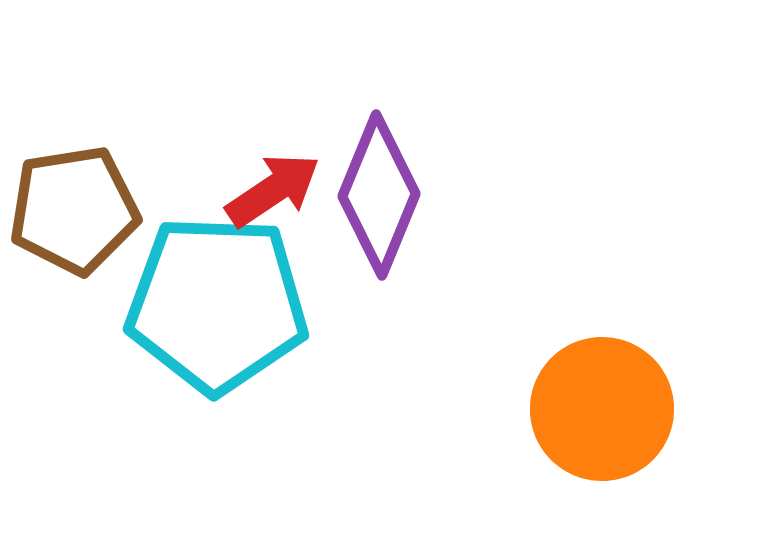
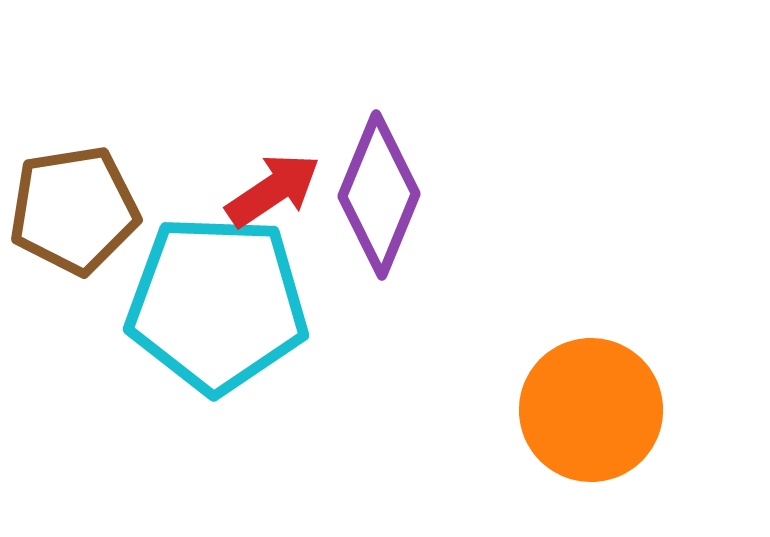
orange circle: moved 11 px left, 1 px down
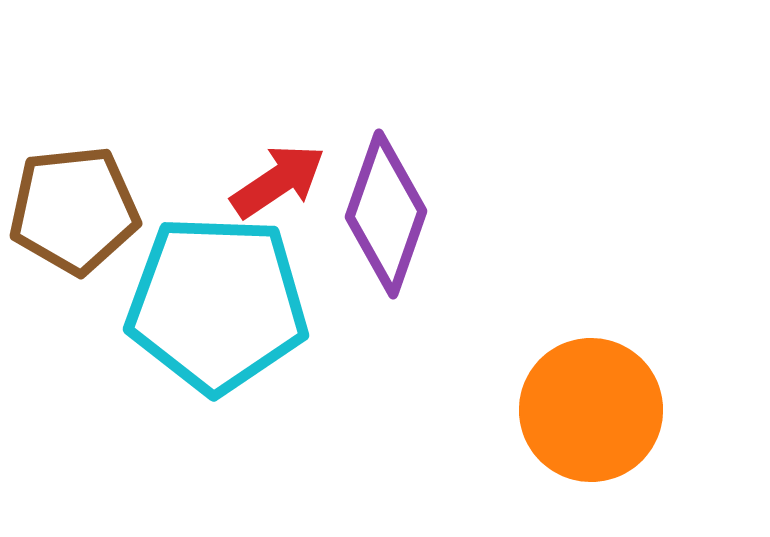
red arrow: moved 5 px right, 9 px up
purple diamond: moved 7 px right, 19 px down; rotated 3 degrees counterclockwise
brown pentagon: rotated 3 degrees clockwise
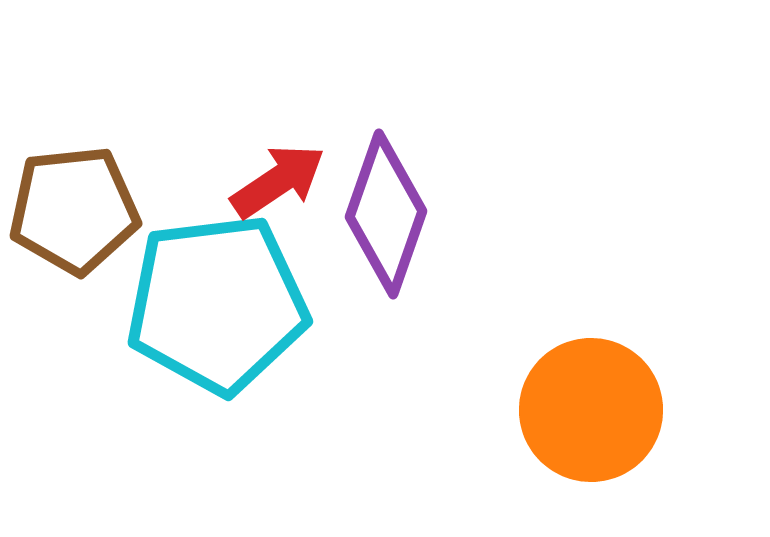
cyan pentagon: rotated 9 degrees counterclockwise
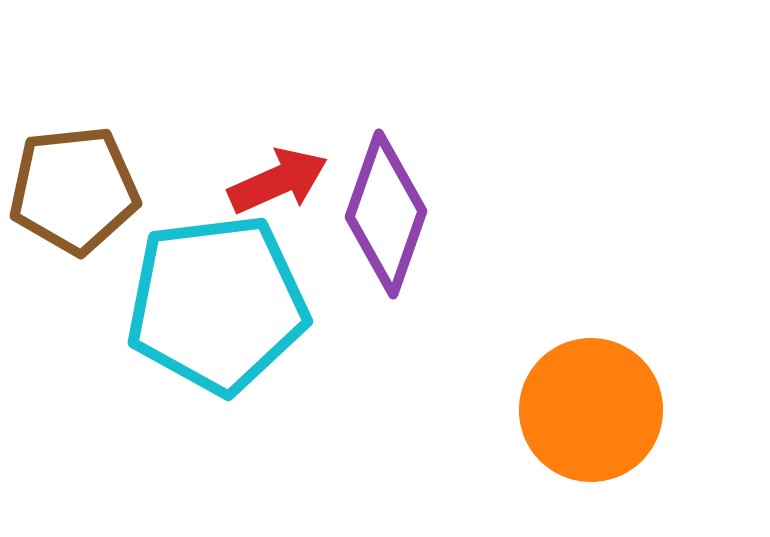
red arrow: rotated 10 degrees clockwise
brown pentagon: moved 20 px up
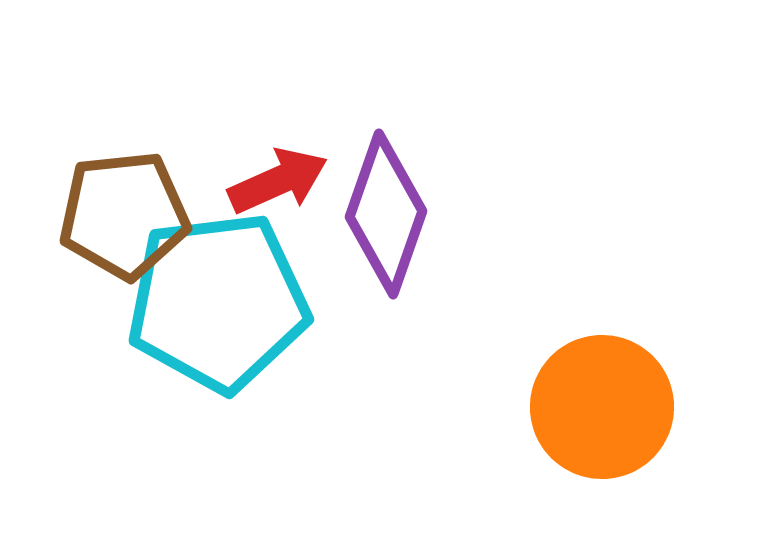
brown pentagon: moved 50 px right, 25 px down
cyan pentagon: moved 1 px right, 2 px up
orange circle: moved 11 px right, 3 px up
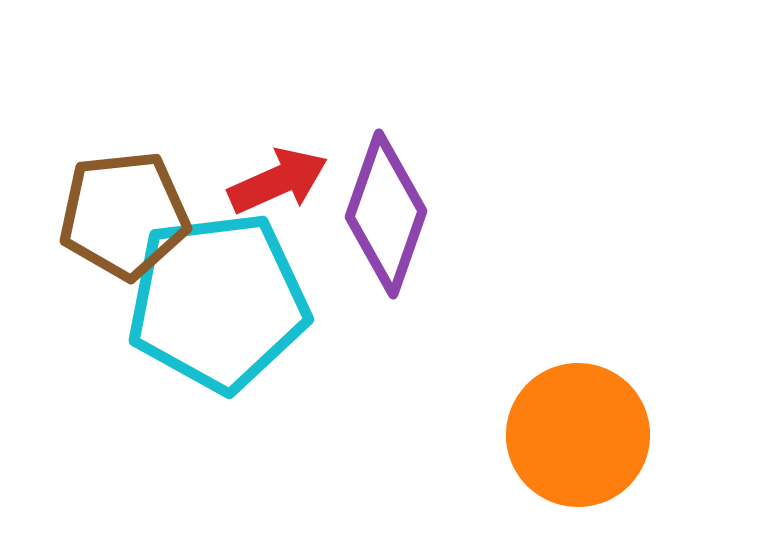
orange circle: moved 24 px left, 28 px down
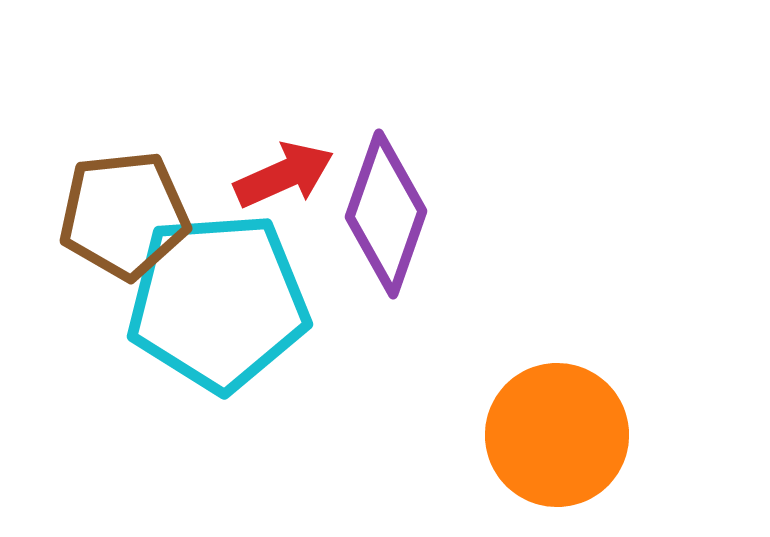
red arrow: moved 6 px right, 6 px up
cyan pentagon: rotated 3 degrees clockwise
orange circle: moved 21 px left
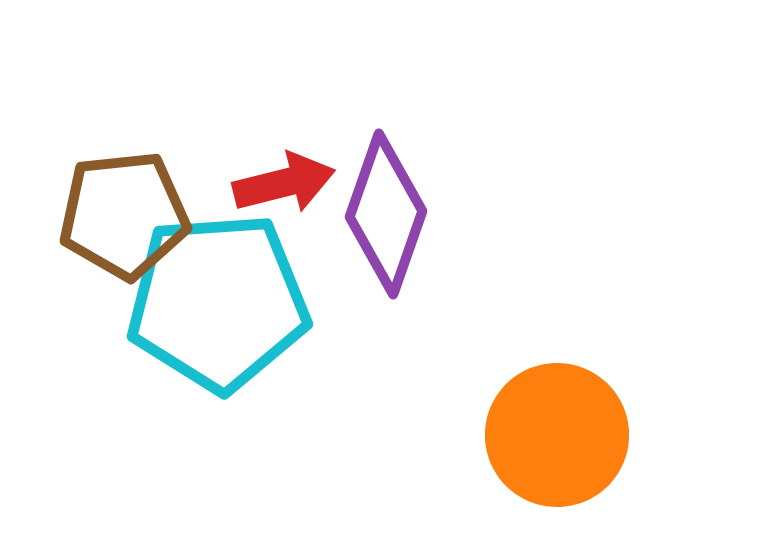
red arrow: moved 8 px down; rotated 10 degrees clockwise
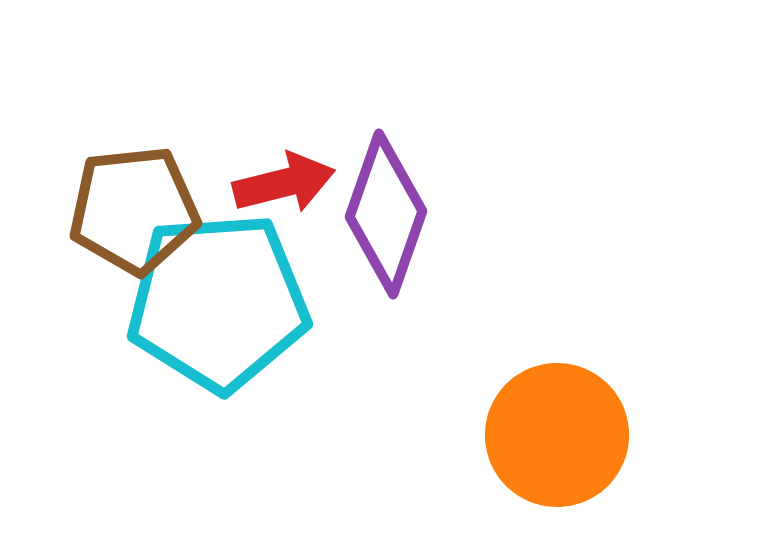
brown pentagon: moved 10 px right, 5 px up
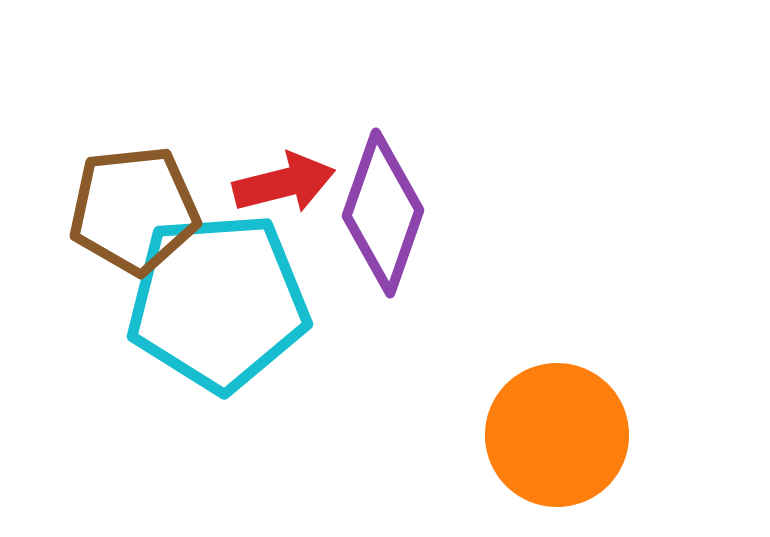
purple diamond: moved 3 px left, 1 px up
